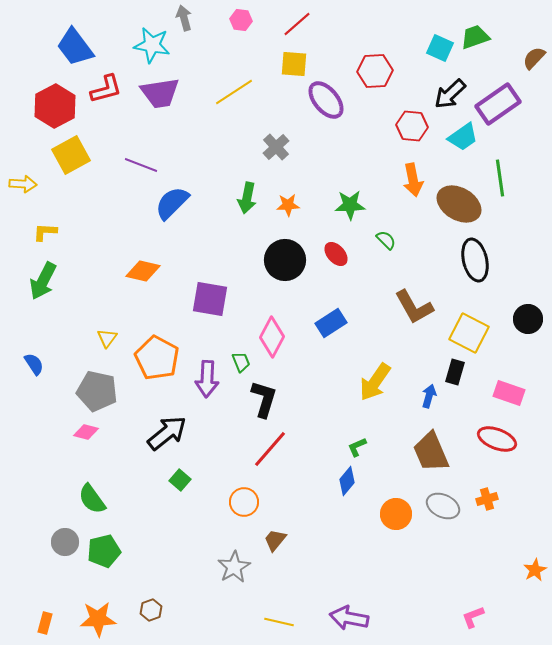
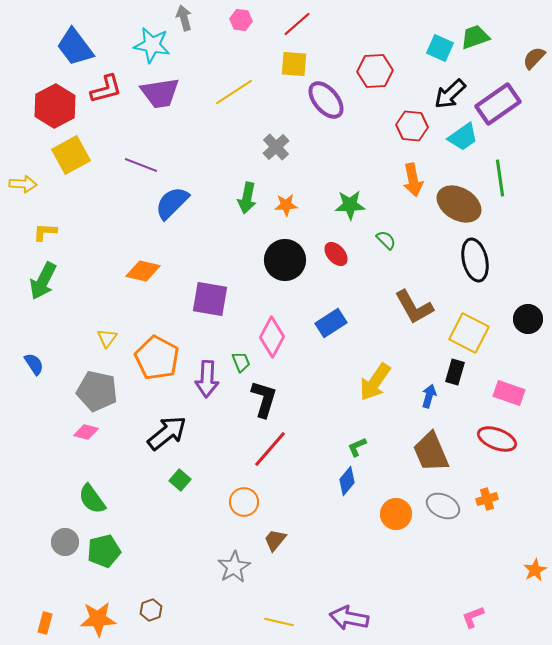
orange star at (288, 205): moved 2 px left
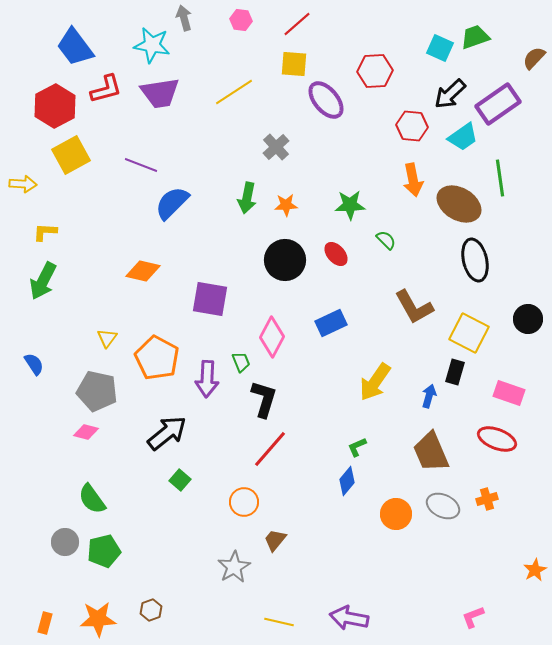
blue rectangle at (331, 323): rotated 8 degrees clockwise
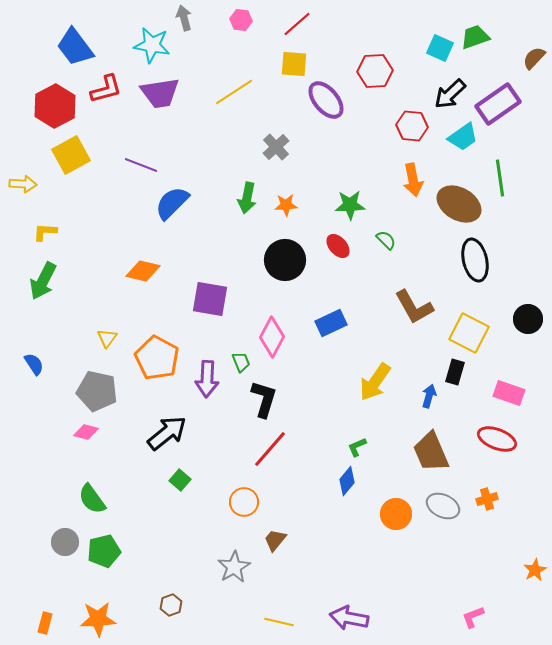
red ellipse at (336, 254): moved 2 px right, 8 px up
brown hexagon at (151, 610): moved 20 px right, 5 px up
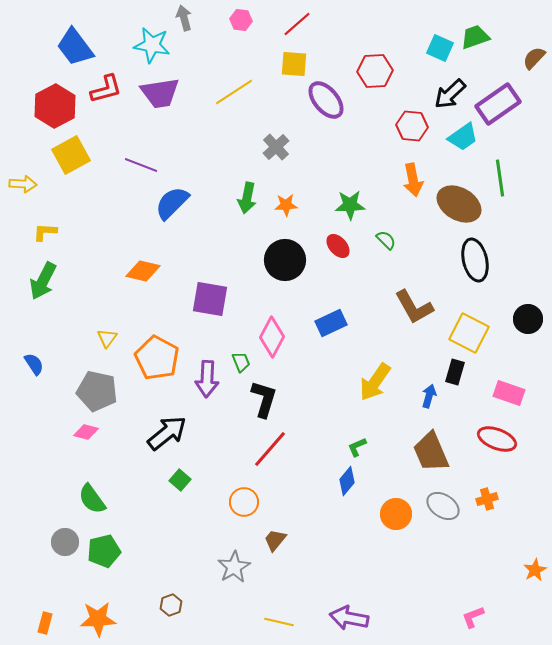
gray ellipse at (443, 506): rotated 8 degrees clockwise
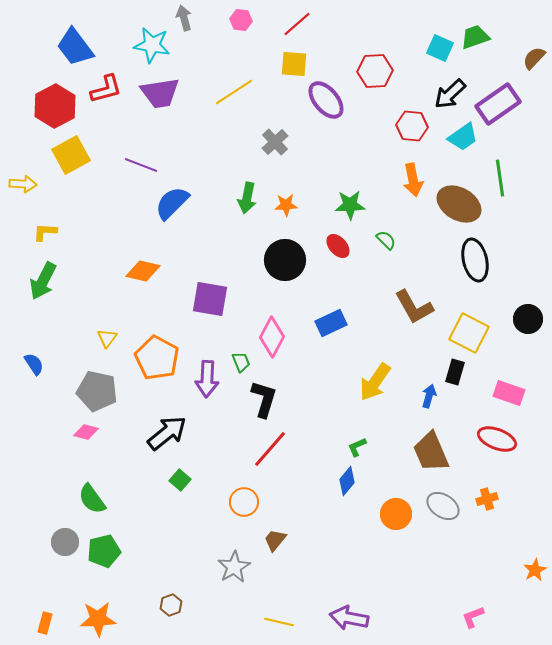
gray cross at (276, 147): moved 1 px left, 5 px up
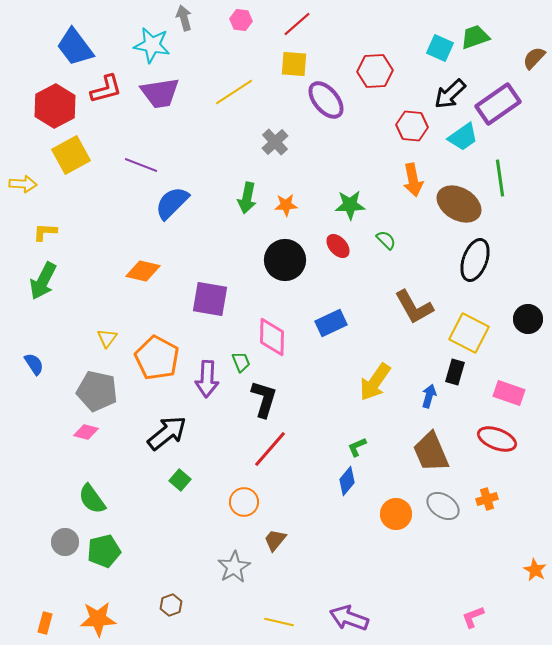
black ellipse at (475, 260): rotated 33 degrees clockwise
pink diamond at (272, 337): rotated 27 degrees counterclockwise
orange star at (535, 570): rotated 15 degrees counterclockwise
purple arrow at (349, 618): rotated 9 degrees clockwise
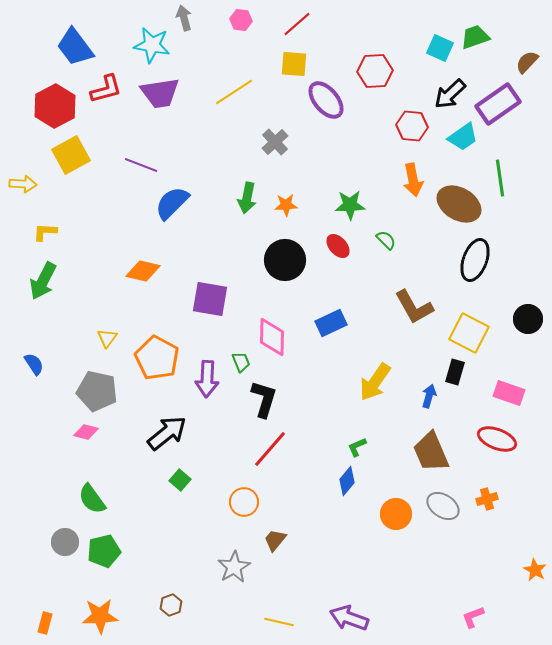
brown semicircle at (534, 58): moved 7 px left, 4 px down
orange star at (98, 619): moved 2 px right, 3 px up
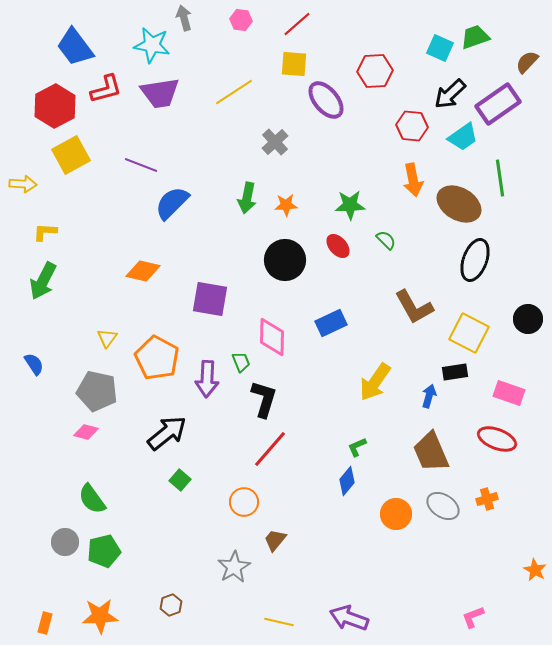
black rectangle at (455, 372): rotated 65 degrees clockwise
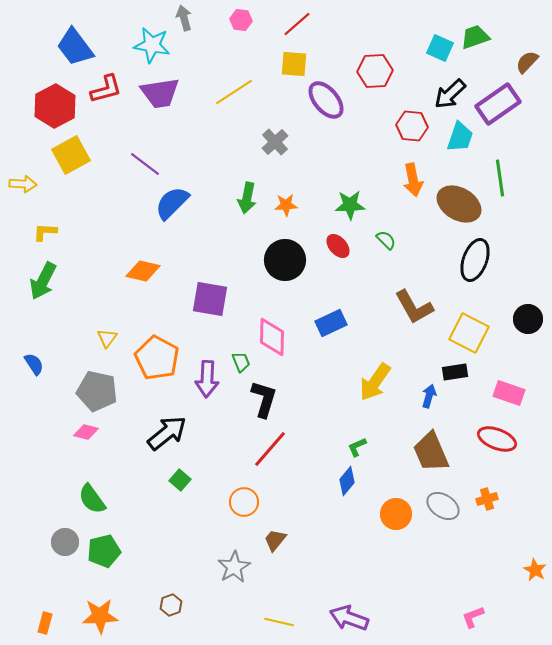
cyan trapezoid at (463, 137): moved 3 px left; rotated 36 degrees counterclockwise
purple line at (141, 165): moved 4 px right, 1 px up; rotated 16 degrees clockwise
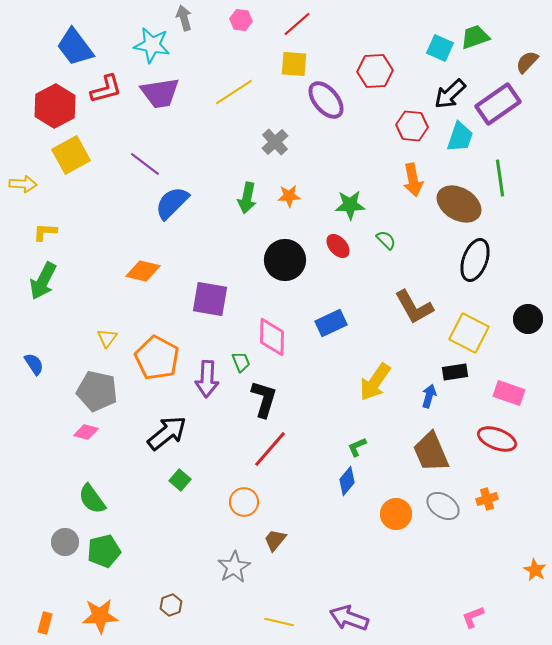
orange star at (286, 205): moved 3 px right, 9 px up
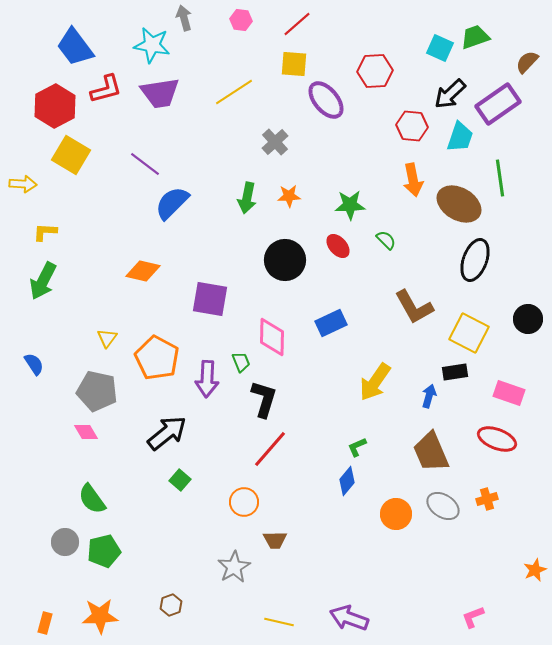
yellow square at (71, 155): rotated 30 degrees counterclockwise
pink diamond at (86, 432): rotated 45 degrees clockwise
brown trapezoid at (275, 540): rotated 130 degrees counterclockwise
orange star at (535, 570): rotated 20 degrees clockwise
